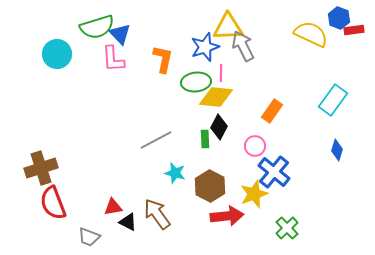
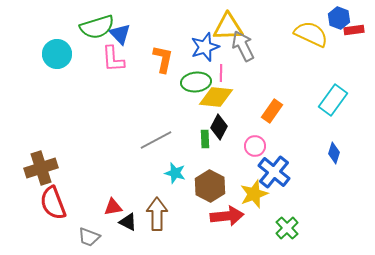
blue diamond: moved 3 px left, 3 px down
brown arrow: rotated 36 degrees clockwise
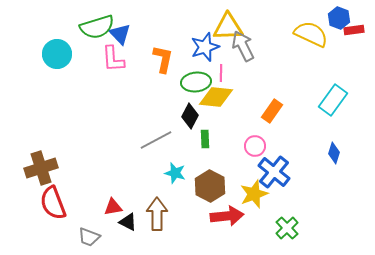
black diamond: moved 29 px left, 11 px up
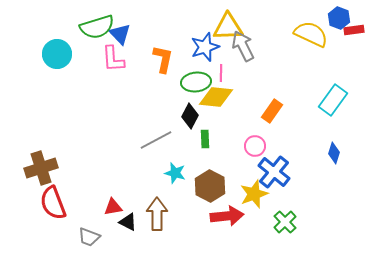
green cross: moved 2 px left, 6 px up
